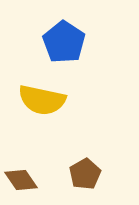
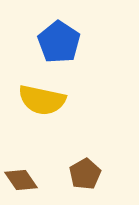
blue pentagon: moved 5 px left
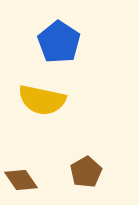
brown pentagon: moved 1 px right, 2 px up
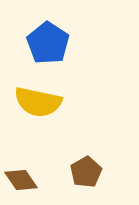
blue pentagon: moved 11 px left, 1 px down
yellow semicircle: moved 4 px left, 2 px down
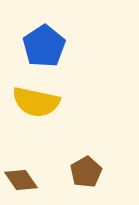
blue pentagon: moved 4 px left, 3 px down; rotated 6 degrees clockwise
yellow semicircle: moved 2 px left
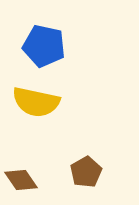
blue pentagon: rotated 27 degrees counterclockwise
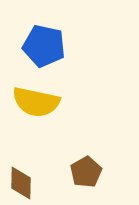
brown diamond: moved 3 px down; rotated 36 degrees clockwise
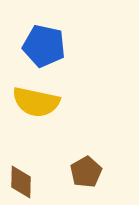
brown diamond: moved 1 px up
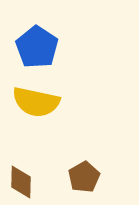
blue pentagon: moved 7 px left, 1 px down; rotated 21 degrees clockwise
brown pentagon: moved 2 px left, 5 px down
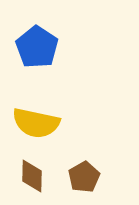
yellow semicircle: moved 21 px down
brown diamond: moved 11 px right, 6 px up
